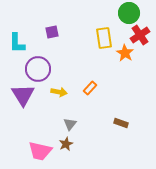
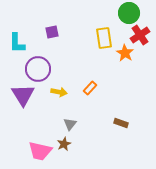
brown star: moved 2 px left
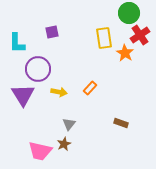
gray triangle: moved 1 px left
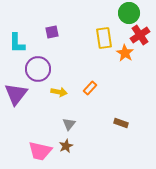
purple triangle: moved 7 px left, 1 px up; rotated 10 degrees clockwise
brown star: moved 2 px right, 2 px down
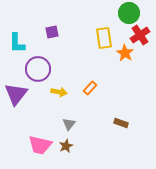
pink trapezoid: moved 6 px up
